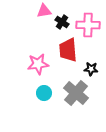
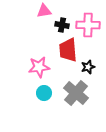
black cross: moved 3 px down; rotated 24 degrees counterclockwise
pink star: moved 1 px right, 3 px down
black star: moved 3 px left, 2 px up; rotated 24 degrees counterclockwise
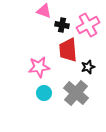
pink triangle: rotated 28 degrees clockwise
pink cross: rotated 30 degrees counterclockwise
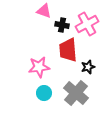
pink cross: moved 1 px left, 1 px up
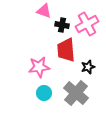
red trapezoid: moved 2 px left
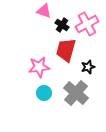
black cross: rotated 24 degrees clockwise
red trapezoid: rotated 20 degrees clockwise
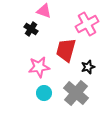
black cross: moved 31 px left, 4 px down
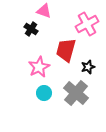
pink star: rotated 20 degrees counterclockwise
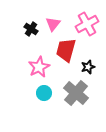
pink triangle: moved 9 px right, 13 px down; rotated 49 degrees clockwise
